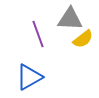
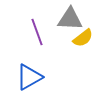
purple line: moved 1 px left, 2 px up
yellow semicircle: moved 1 px up
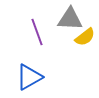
yellow semicircle: moved 2 px right, 1 px up
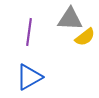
purple line: moved 8 px left; rotated 28 degrees clockwise
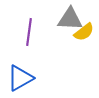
yellow semicircle: moved 1 px left, 5 px up
blue triangle: moved 9 px left, 1 px down
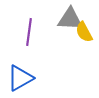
yellow semicircle: rotated 100 degrees clockwise
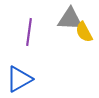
blue triangle: moved 1 px left, 1 px down
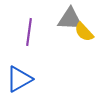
yellow semicircle: rotated 15 degrees counterclockwise
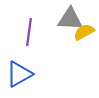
yellow semicircle: rotated 105 degrees clockwise
blue triangle: moved 5 px up
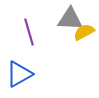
purple line: rotated 24 degrees counterclockwise
